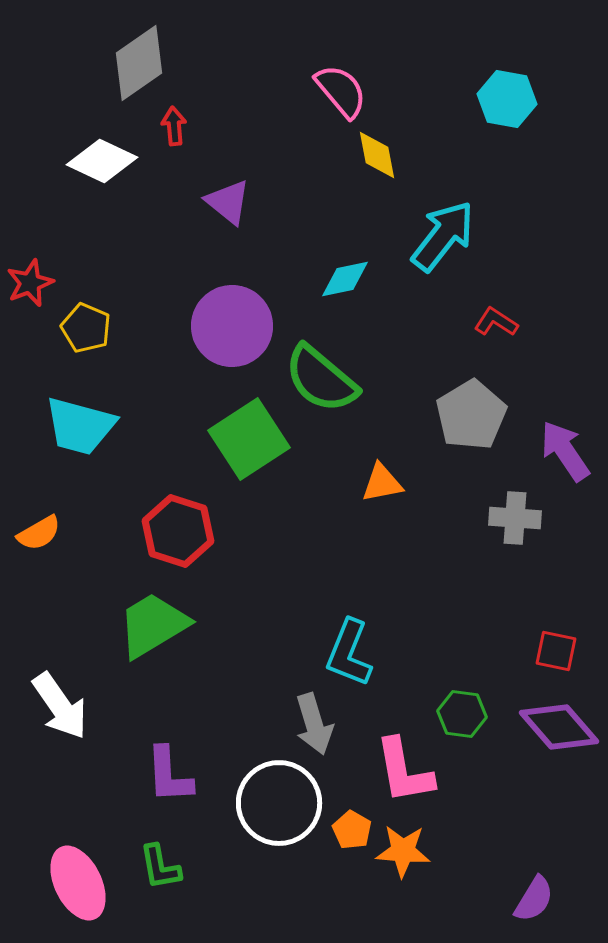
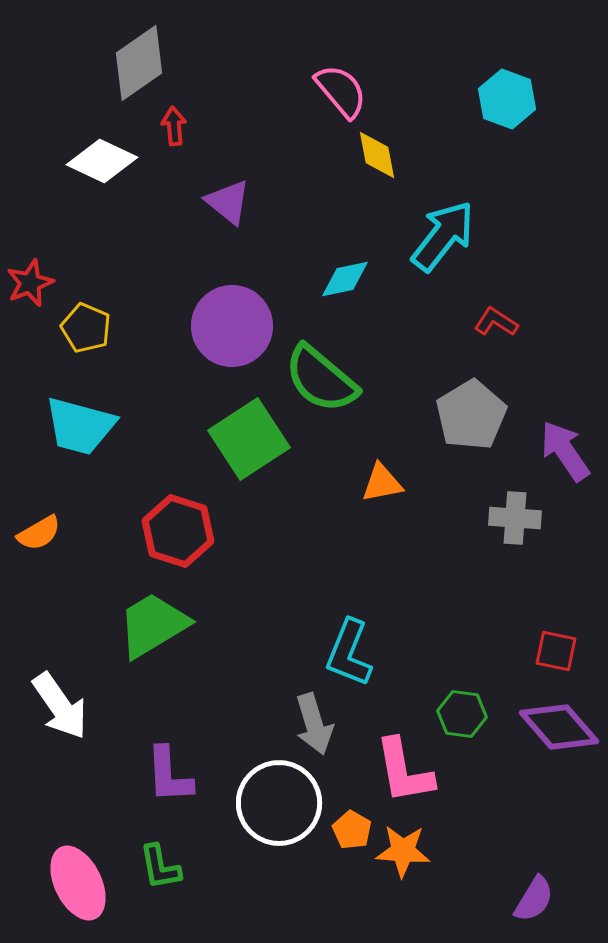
cyan hexagon: rotated 10 degrees clockwise
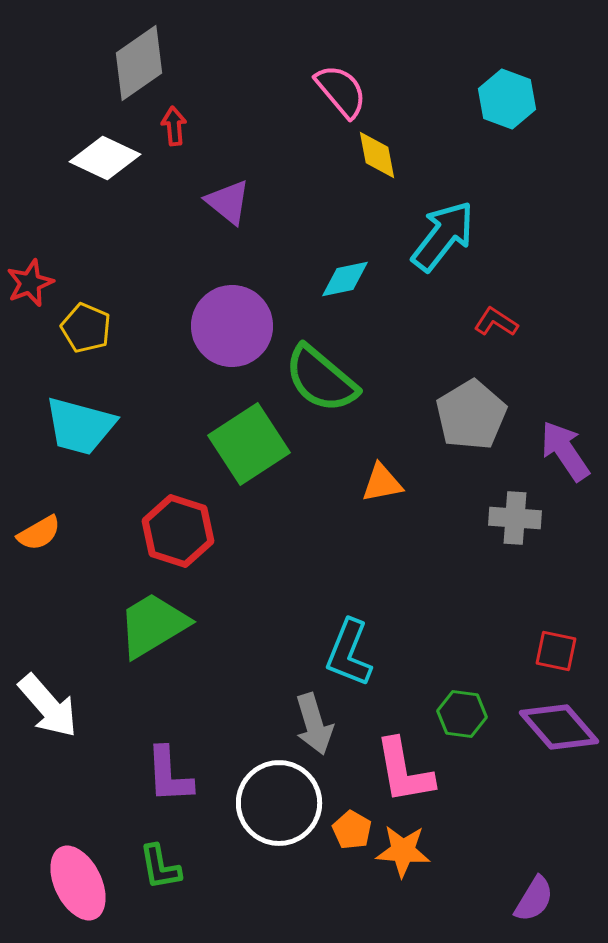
white diamond: moved 3 px right, 3 px up
green square: moved 5 px down
white arrow: moved 12 px left; rotated 6 degrees counterclockwise
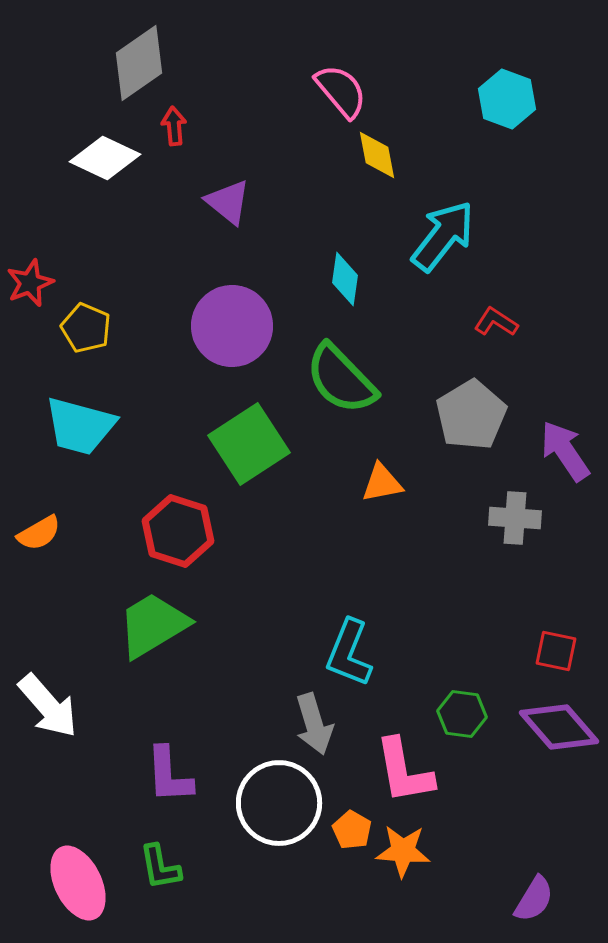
cyan diamond: rotated 70 degrees counterclockwise
green semicircle: moved 20 px right; rotated 6 degrees clockwise
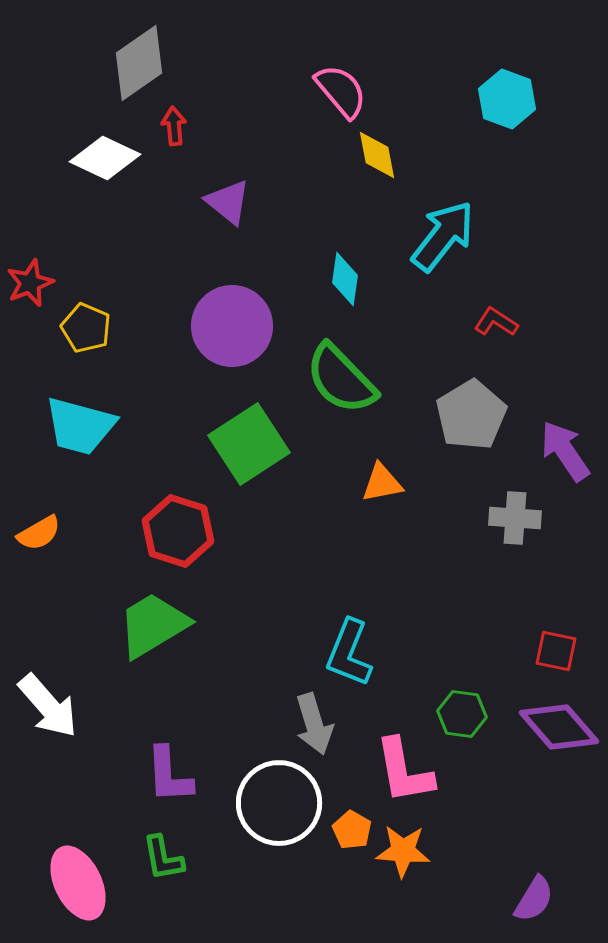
green L-shape: moved 3 px right, 9 px up
